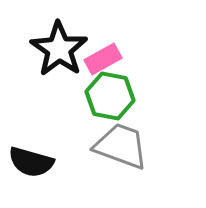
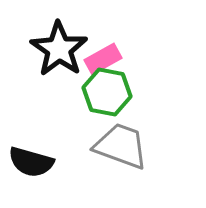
green hexagon: moved 3 px left, 4 px up
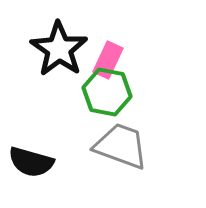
pink rectangle: moved 5 px right, 1 px down; rotated 36 degrees counterclockwise
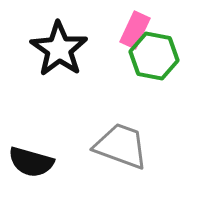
pink rectangle: moved 27 px right, 30 px up
green hexagon: moved 47 px right, 36 px up
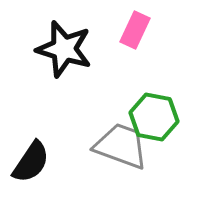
black star: moved 5 px right; rotated 18 degrees counterclockwise
green hexagon: moved 61 px down
black semicircle: rotated 72 degrees counterclockwise
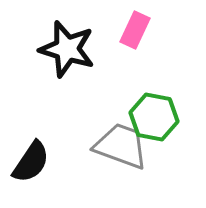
black star: moved 3 px right
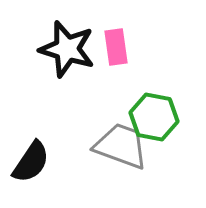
pink rectangle: moved 19 px left, 17 px down; rotated 33 degrees counterclockwise
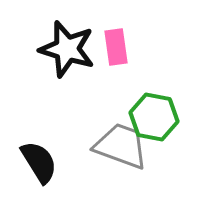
black semicircle: moved 8 px right; rotated 66 degrees counterclockwise
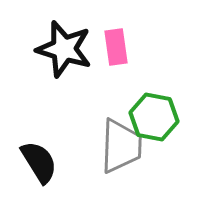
black star: moved 3 px left
gray trapezoid: rotated 72 degrees clockwise
